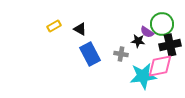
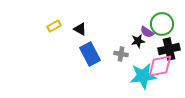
black star: rotated 16 degrees counterclockwise
black cross: moved 1 px left, 4 px down
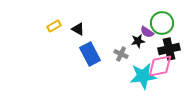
green circle: moved 1 px up
black triangle: moved 2 px left
gray cross: rotated 16 degrees clockwise
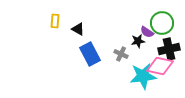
yellow rectangle: moved 1 px right, 5 px up; rotated 56 degrees counterclockwise
pink diamond: rotated 24 degrees clockwise
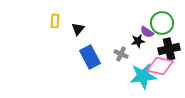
black triangle: rotated 40 degrees clockwise
blue rectangle: moved 3 px down
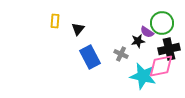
pink diamond: moved 1 px right; rotated 24 degrees counterclockwise
cyan star: rotated 20 degrees clockwise
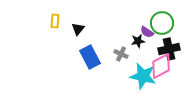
pink diamond: rotated 16 degrees counterclockwise
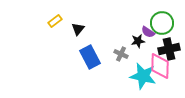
yellow rectangle: rotated 48 degrees clockwise
purple semicircle: moved 1 px right
pink diamond: moved 1 px left; rotated 60 degrees counterclockwise
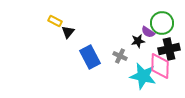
yellow rectangle: rotated 64 degrees clockwise
black triangle: moved 10 px left, 3 px down
gray cross: moved 1 px left, 2 px down
